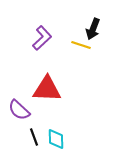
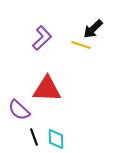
black arrow: rotated 25 degrees clockwise
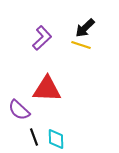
black arrow: moved 8 px left, 1 px up
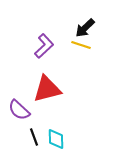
purple L-shape: moved 2 px right, 8 px down
red triangle: rotated 16 degrees counterclockwise
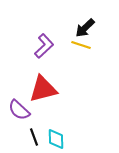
red triangle: moved 4 px left
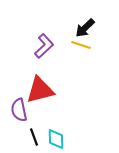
red triangle: moved 3 px left, 1 px down
purple semicircle: rotated 35 degrees clockwise
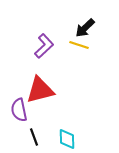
yellow line: moved 2 px left
cyan diamond: moved 11 px right
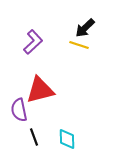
purple L-shape: moved 11 px left, 4 px up
